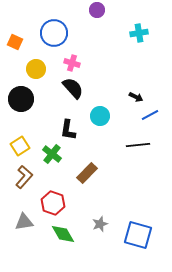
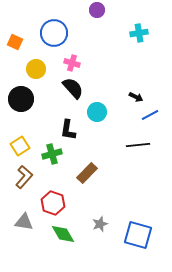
cyan circle: moved 3 px left, 4 px up
green cross: rotated 36 degrees clockwise
gray triangle: rotated 18 degrees clockwise
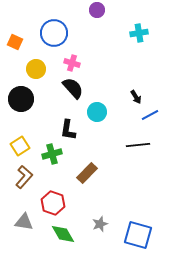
black arrow: rotated 32 degrees clockwise
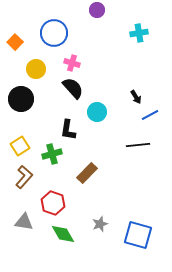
orange square: rotated 21 degrees clockwise
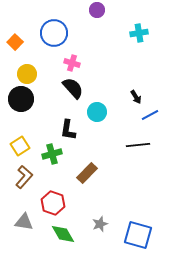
yellow circle: moved 9 px left, 5 px down
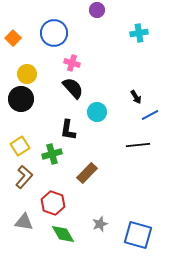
orange square: moved 2 px left, 4 px up
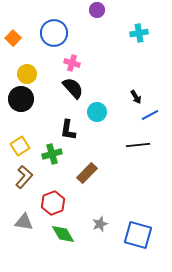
red hexagon: rotated 20 degrees clockwise
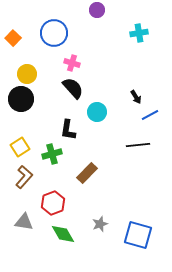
yellow square: moved 1 px down
